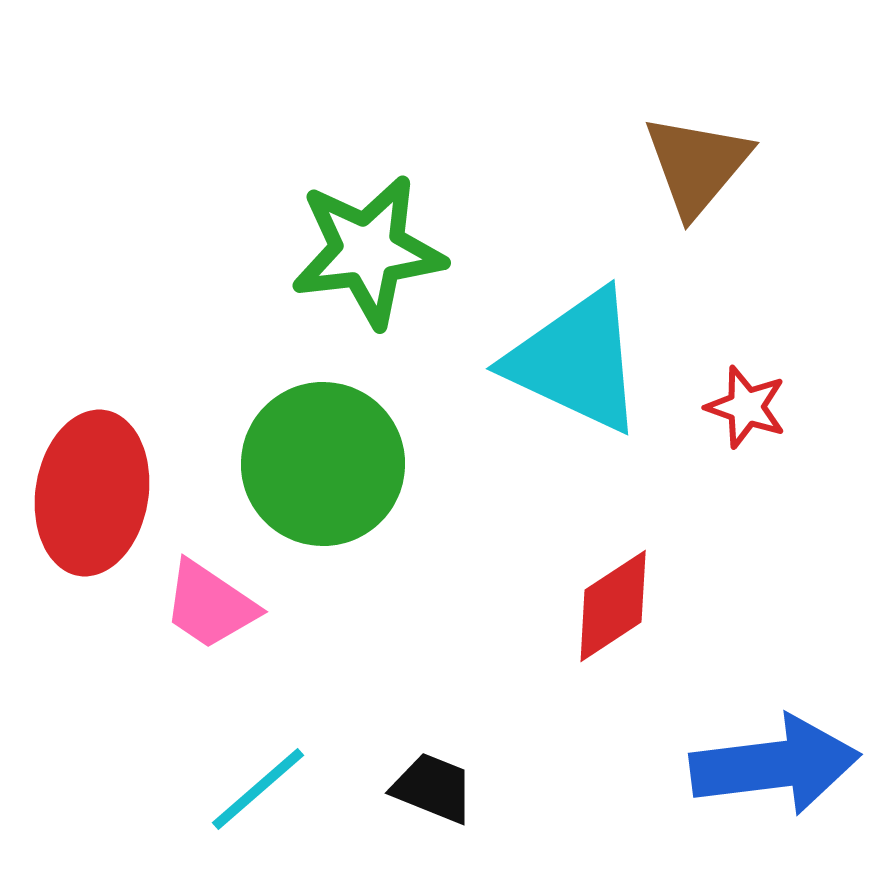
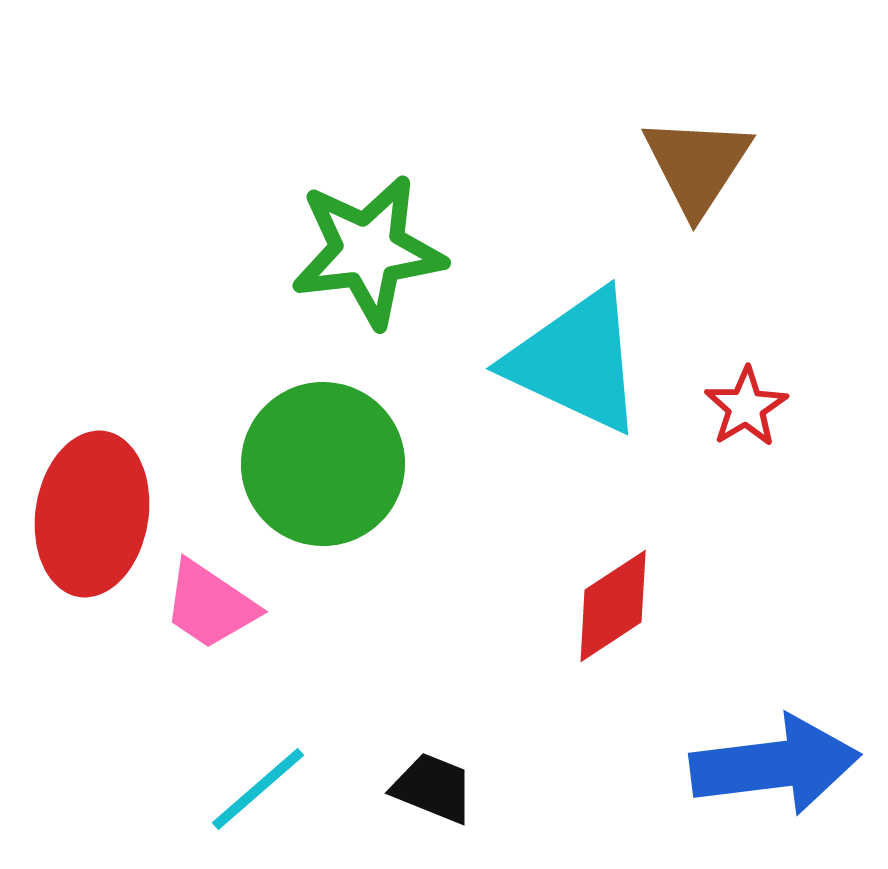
brown triangle: rotated 7 degrees counterclockwise
red star: rotated 22 degrees clockwise
red ellipse: moved 21 px down
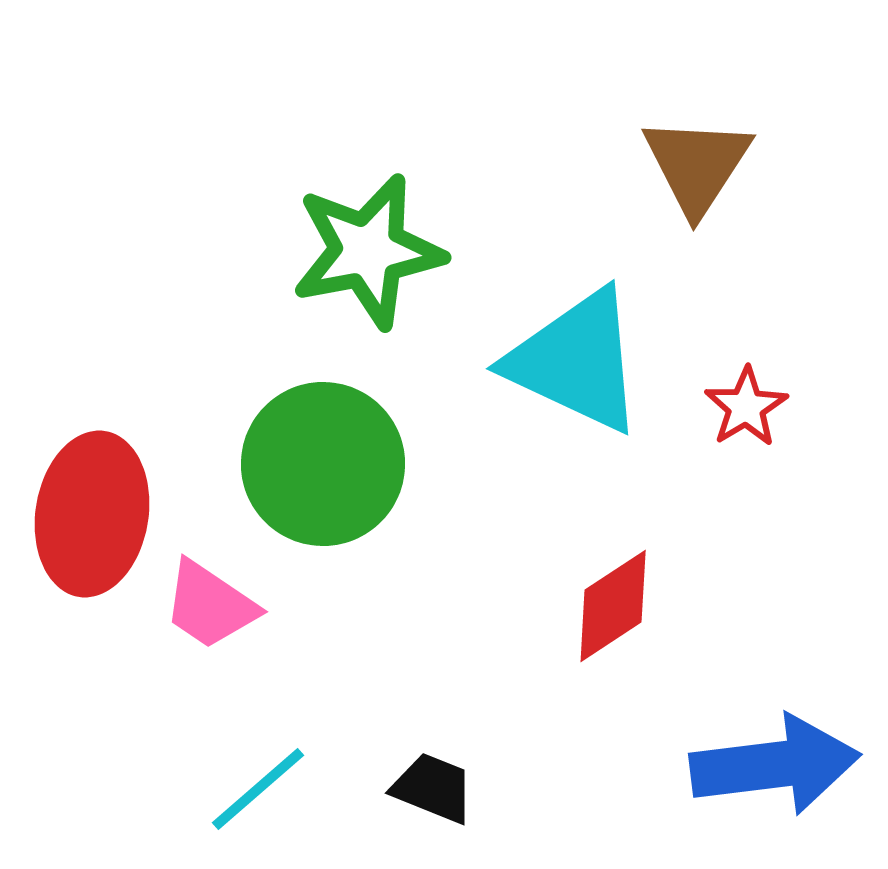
green star: rotated 4 degrees counterclockwise
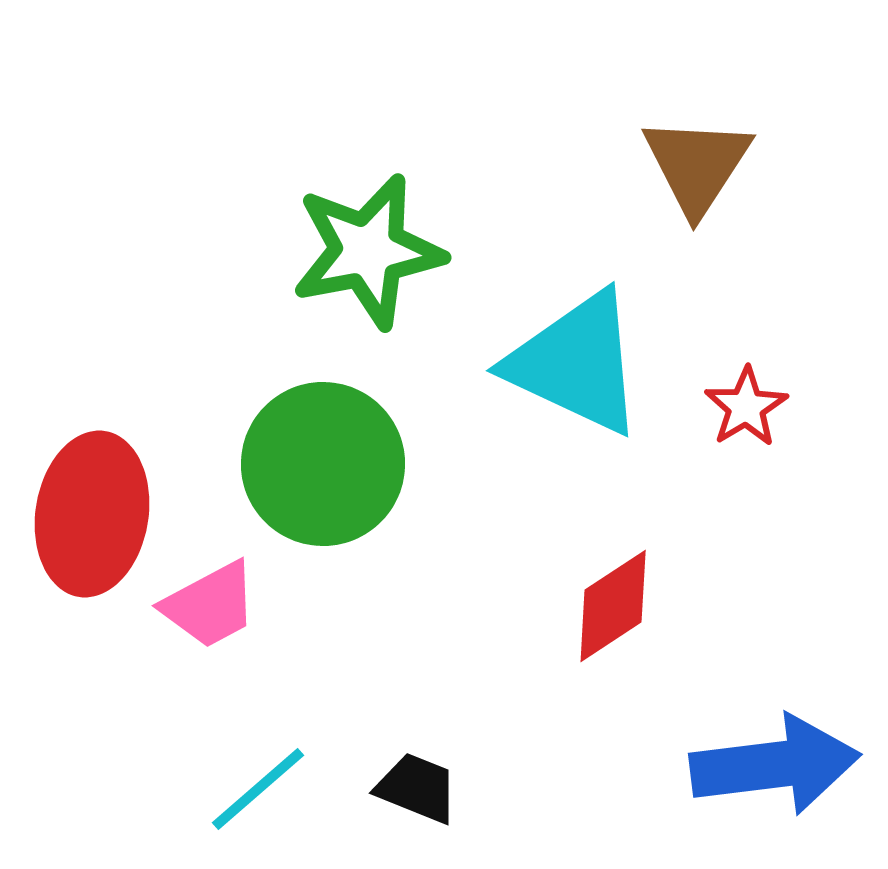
cyan triangle: moved 2 px down
pink trapezoid: rotated 62 degrees counterclockwise
black trapezoid: moved 16 px left
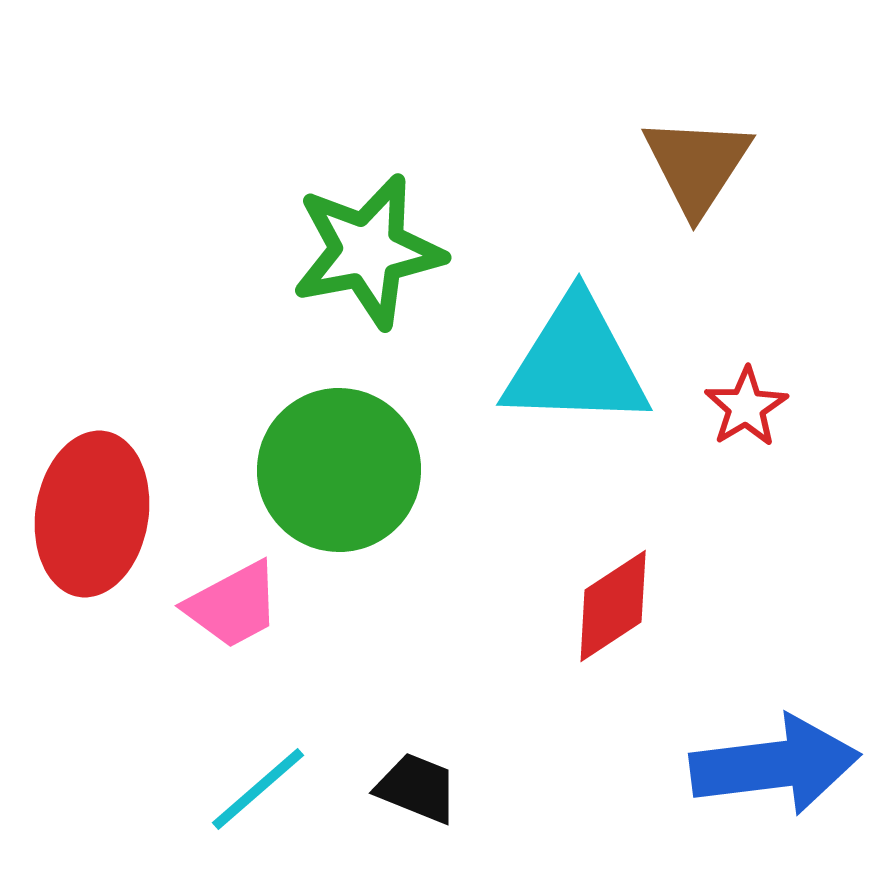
cyan triangle: rotated 23 degrees counterclockwise
green circle: moved 16 px right, 6 px down
pink trapezoid: moved 23 px right
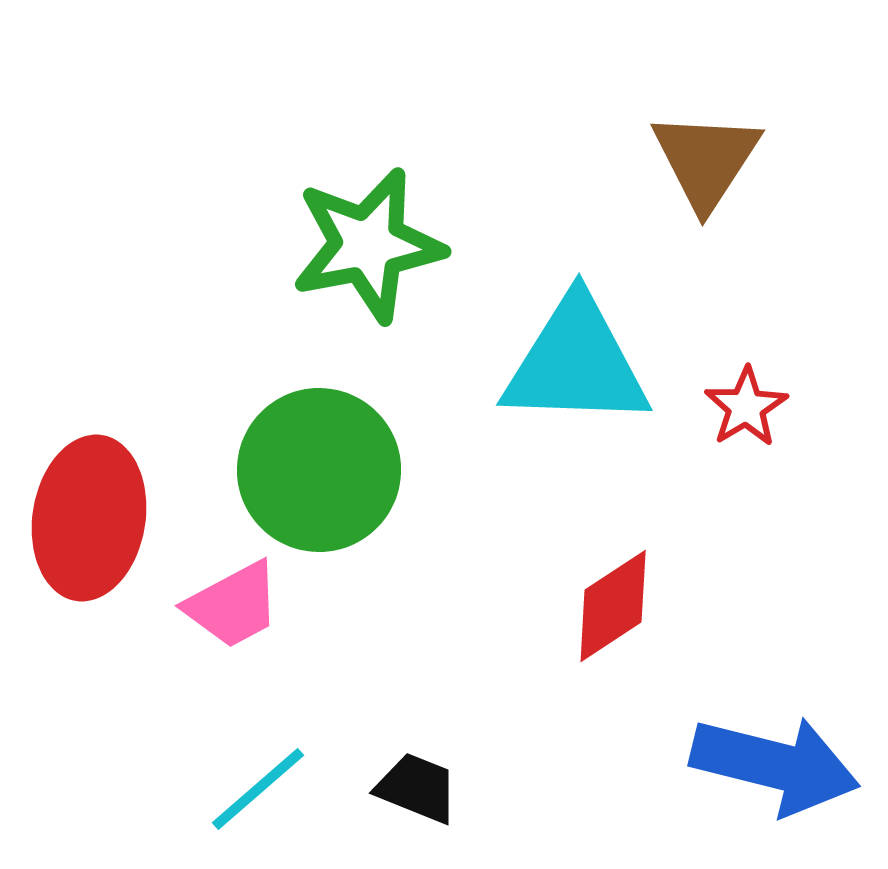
brown triangle: moved 9 px right, 5 px up
green star: moved 6 px up
green circle: moved 20 px left
red ellipse: moved 3 px left, 4 px down
blue arrow: rotated 21 degrees clockwise
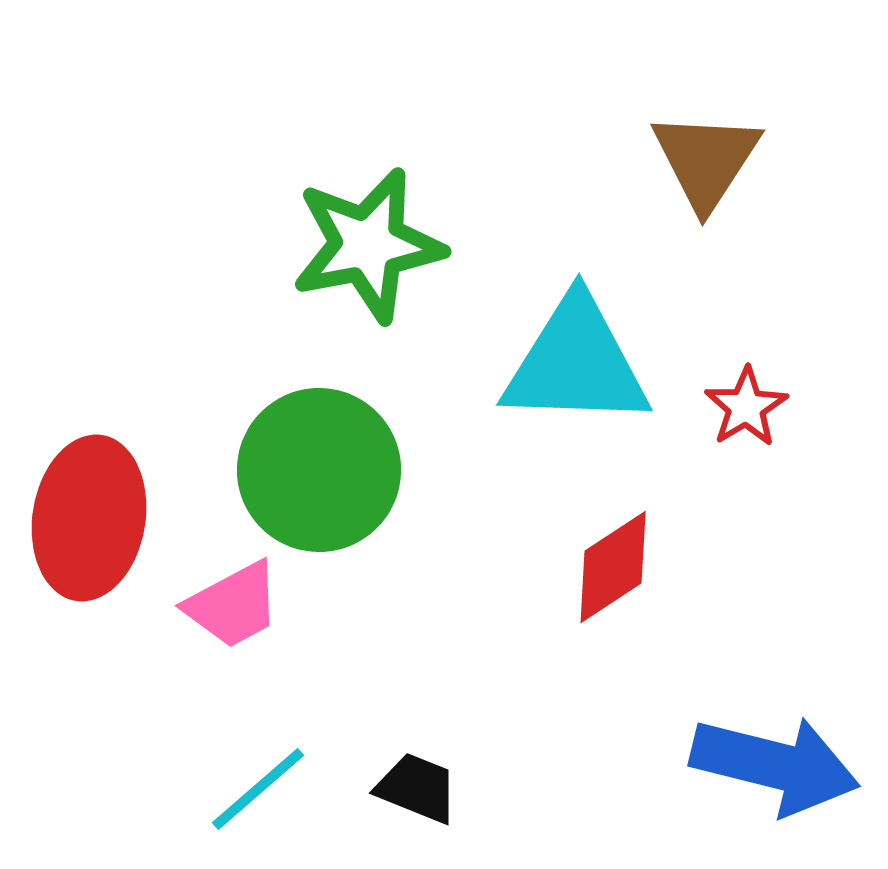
red diamond: moved 39 px up
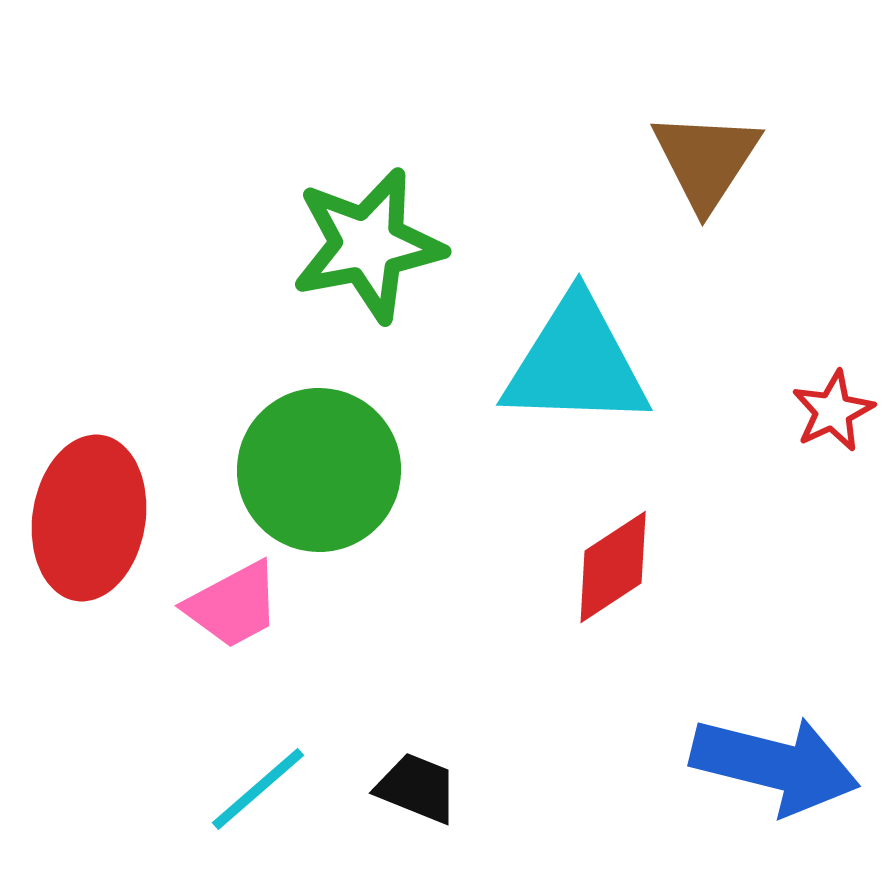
red star: moved 87 px right, 4 px down; rotated 6 degrees clockwise
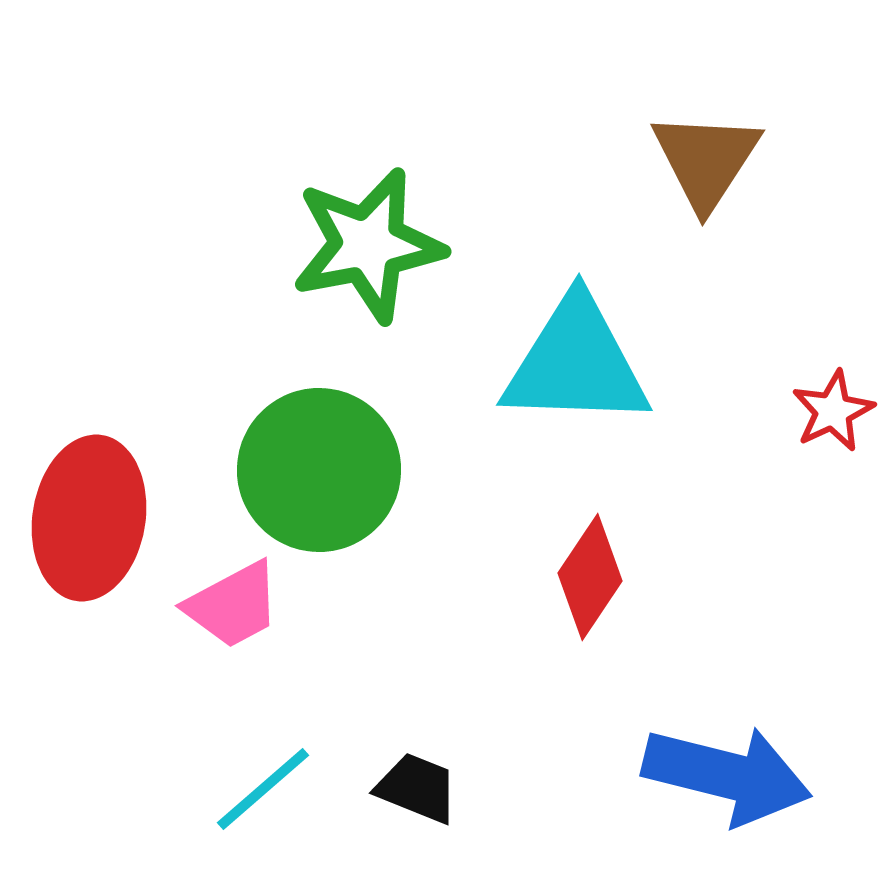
red diamond: moved 23 px left, 10 px down; rotated 23 degrees counterclockwise
blue arrow: moved 48 px left, 10 px down
cyan line: moved 5 px right
